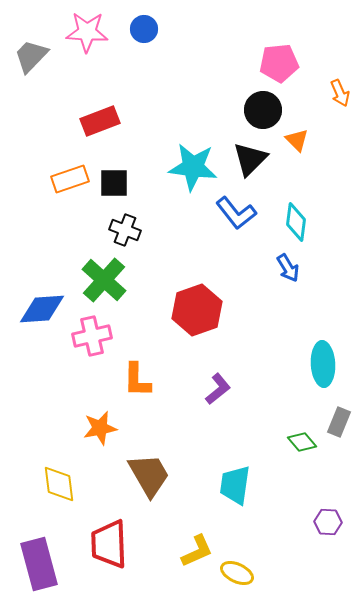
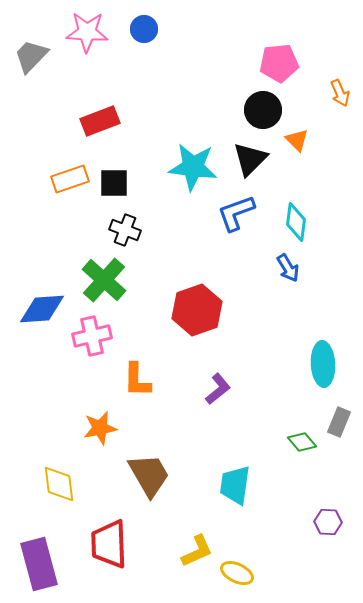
blue L-shape: rotated 108 degrees clockwise
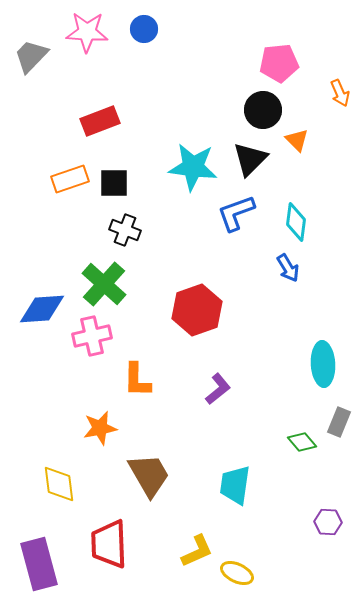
green cross: moved 4 px down
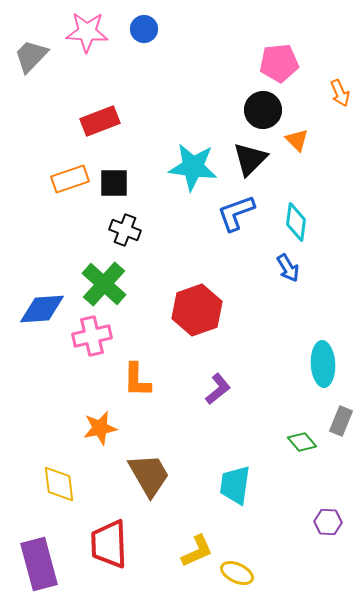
gray rectangle: moved 2 px right, 1 px up
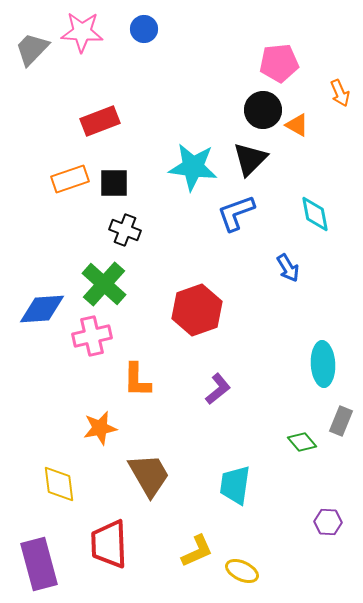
pink star: moved 5 px left
gray trapezoid: moved 1 px right, 7 px up
orange triangle: moved 15 px up; rotated 15 degrees counterclockwise
cyan diamond: moved 19 px right, 8 px up; rotated 18 degrees counterclockwise
yellow ellipse: moved 5 px right, 2 px up
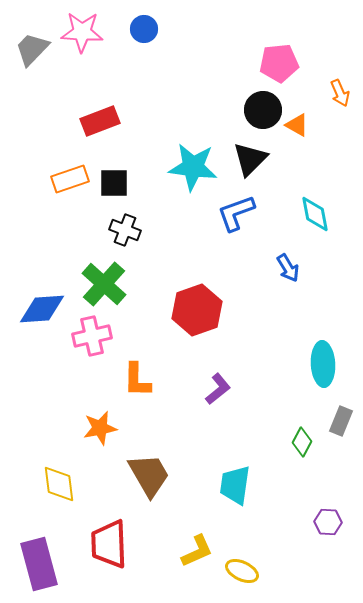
green diamond: rotated 68 degrees clockwise
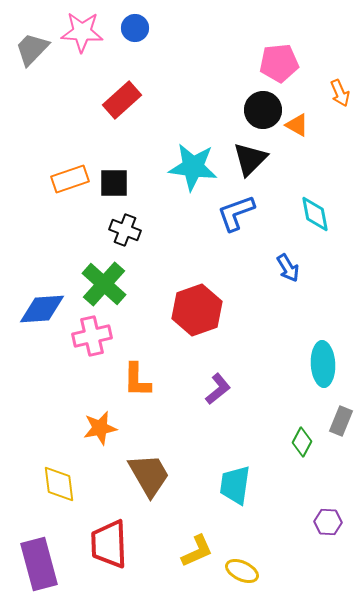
blue circle: moved 9 px left, 1 px up
red rectangle: moved 22 px right, 21 px up; rotated 21 degrees counterclockwise
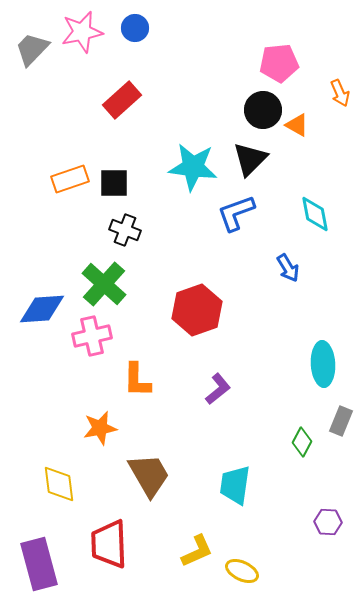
pink star: rotated 15 degrees counterclockwise
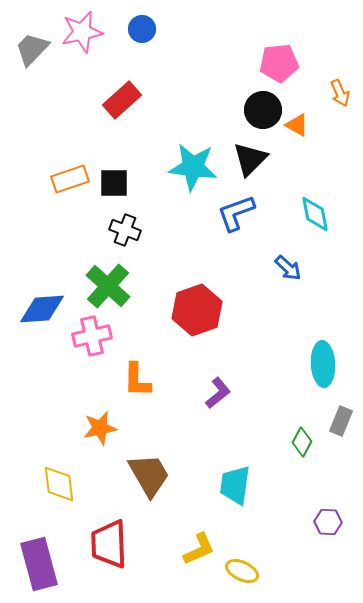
blue circle: moved 7 px right, 1 px down
blue arrow: rotated 16 degrees counterclockwise
green cross: moved 4 px right, 2 px down
purple L-shape: moved 4 px down
yellow L-shape: moved 2 px right, 2 px up
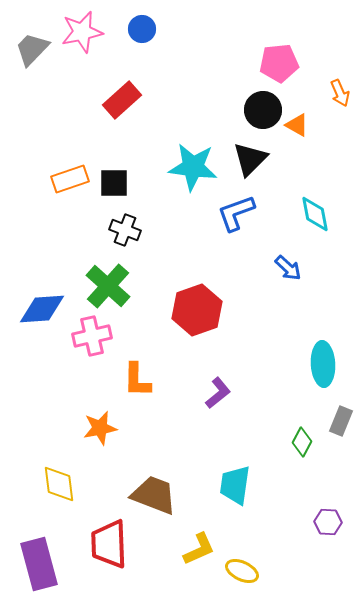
brown trapezoid: moved 5 px right, 20 px down; rotated 39 degrees counterclockwise
